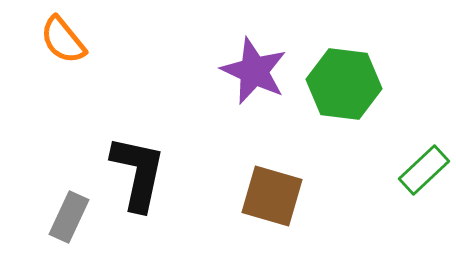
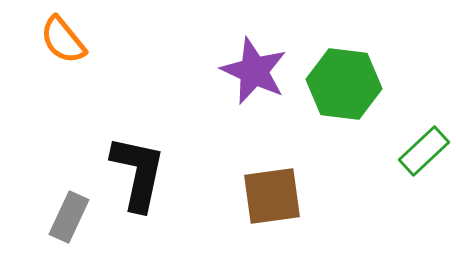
green rectangle: moved 19 px up
brown square: rotated 24 degrees counterclockwise
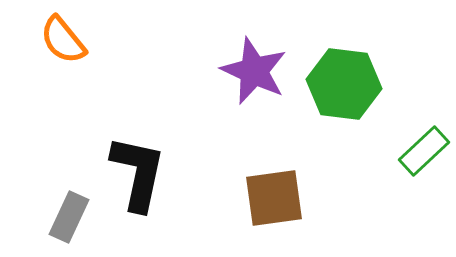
brown square: moved 2 px right, 2 px down
